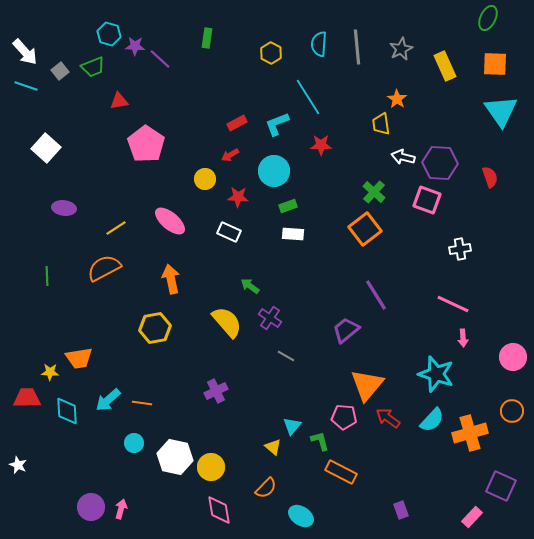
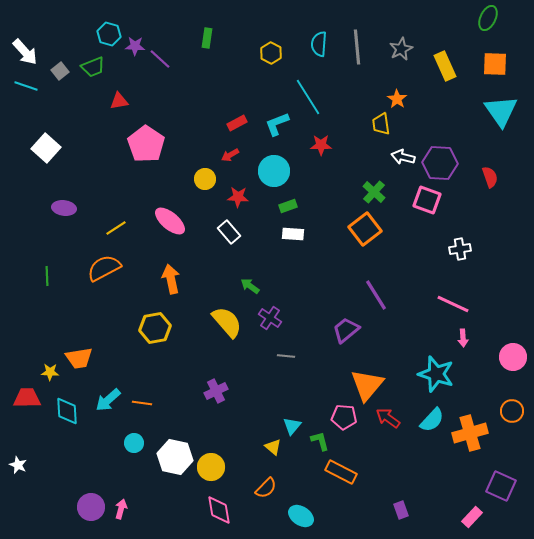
white rectangle at (229, 232): rotated 25 degrees clockwise
gray line at (286, 356): rotated 24 degrees counterclockwise
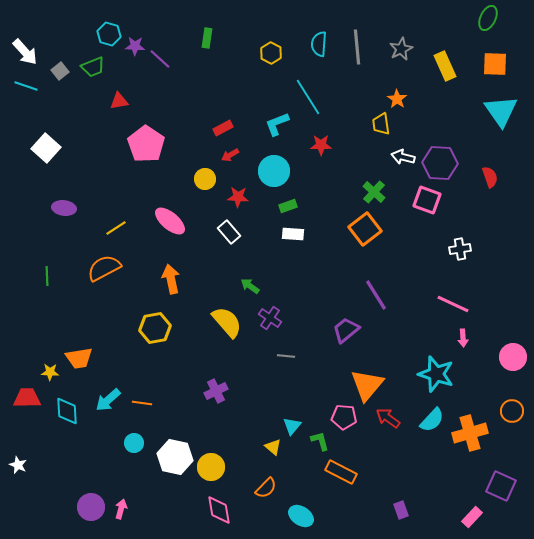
red rectangle at (237, 123): moved 14 px left, 5 px down
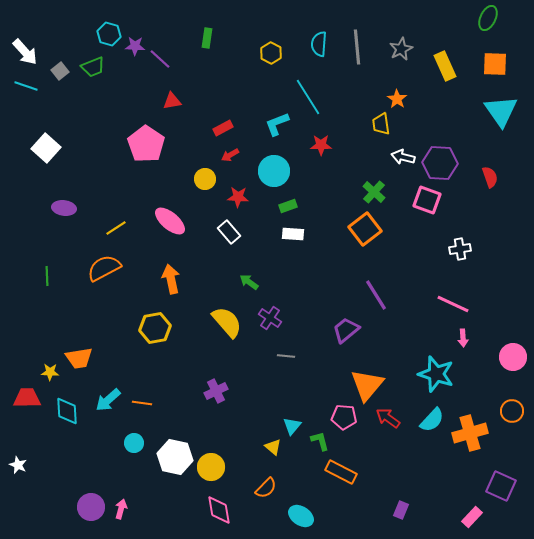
red triangle at (119, 101): moved 53 px right
green arrow at (250, 286): moved 1 px left, 4 px up
purple rectangle at (401, 510): rotated 42 degrees clockwise
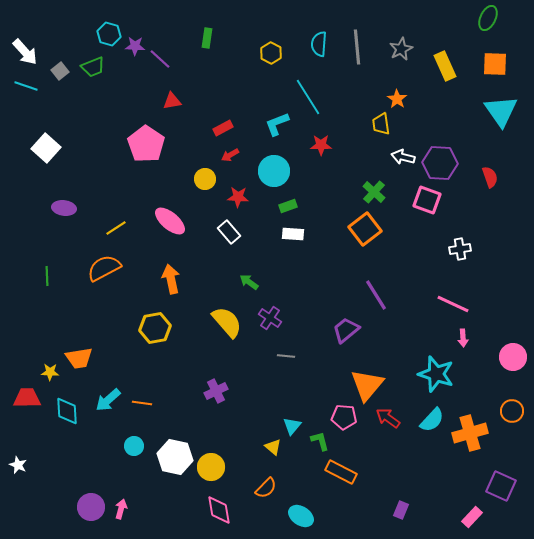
cyan circle at (134, 443): moved 3 px down
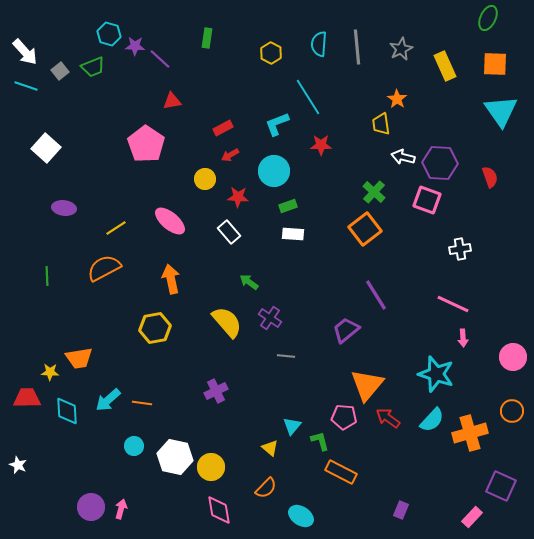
yellow triangle at (273, 447): moved 3 px left, 1 px down
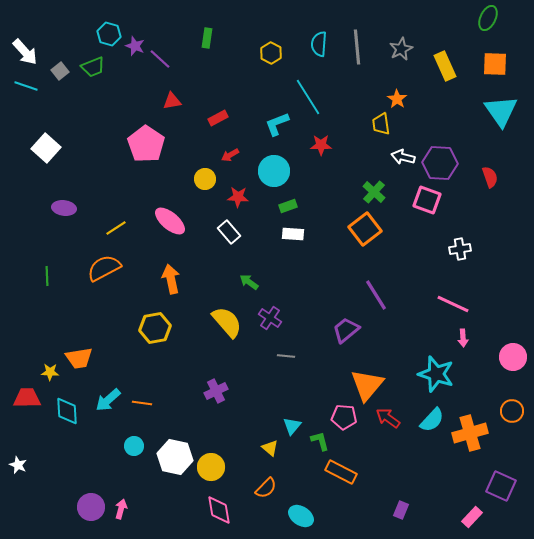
purple star at (135, 46): rotated 18 degrees clockwise
red rectangle at (223, 128): moved 5 px left, 10 px up
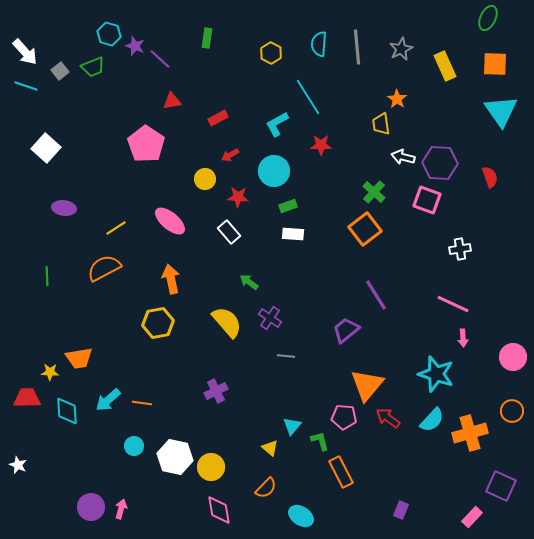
cyan L-shape at (277, 124): rotated 8 degrees counterclockwise
yellow hexagon at (155, 328): moved 3 px right, 5 px up
orange rectangle at (341, 472): rotated 36 degrees clockwise
